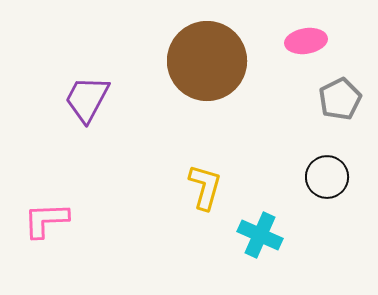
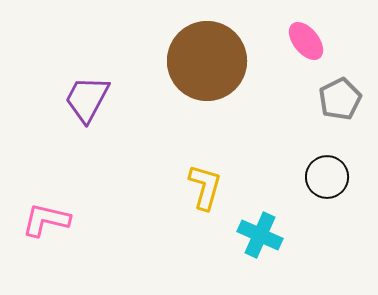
pink ellipse: rotated 60 degrees clockwise
pink L-shape: rotated 15 degrees clockwise
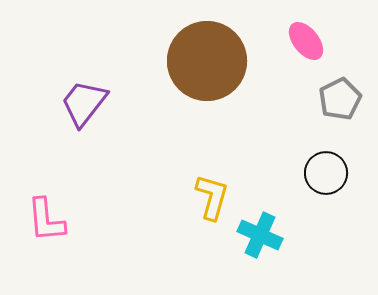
purple trapezoid: moved 3 px left, 4 px down; rotated 10 degrees clockwise
black circle: moved 1 px left, 4 px up
yellow L-shape: moved 7 px right, 10 px down
pink L-shape: rotated 108 degrees counterclockwise
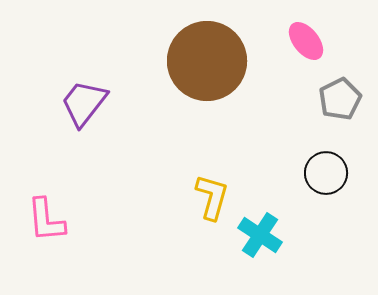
cyan cross: rotated 9 degrees clockwise
